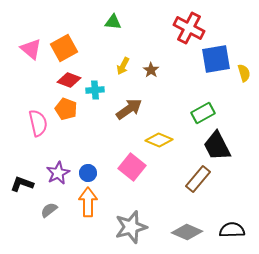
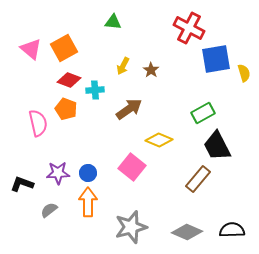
purple star: rotated 25 degrees clockwise
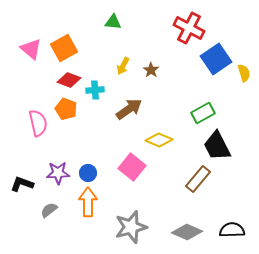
blue square: rotated 24 degrees counterclockwise
